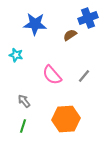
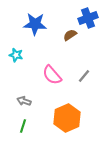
gray arrow: rotated 32 degrees counterclockwise
orange hexagon: moved 1 px right, 1 px up; rotated 20 degrees counterclockwise
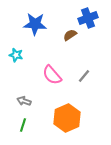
green line: moved 1 px up
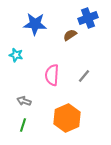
pink semicircle: rotated 45 degrees clockwise
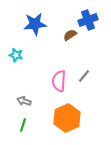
blue cross: moved 2 px down
blue star: rotated 10 degrees counterclockwise
pink semicircle: moved 7 px right, 6 px down
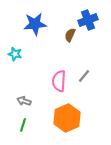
brown semicircle: rotated 32 degrees counterclockwise
cyan star: moved 1 px left, 1 px up
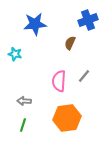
brown semicircle: moved 8 px down
gray arrow: rotated 16 degrees counterclockwise
orange hexagon: rotated 16 degrees clockwise
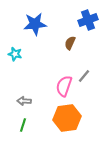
pink semicircle: moved 5 px right, 5 px down; rotated 15 degrees clockwise
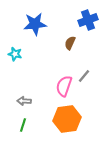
orange hexagon: moved 1 px down
